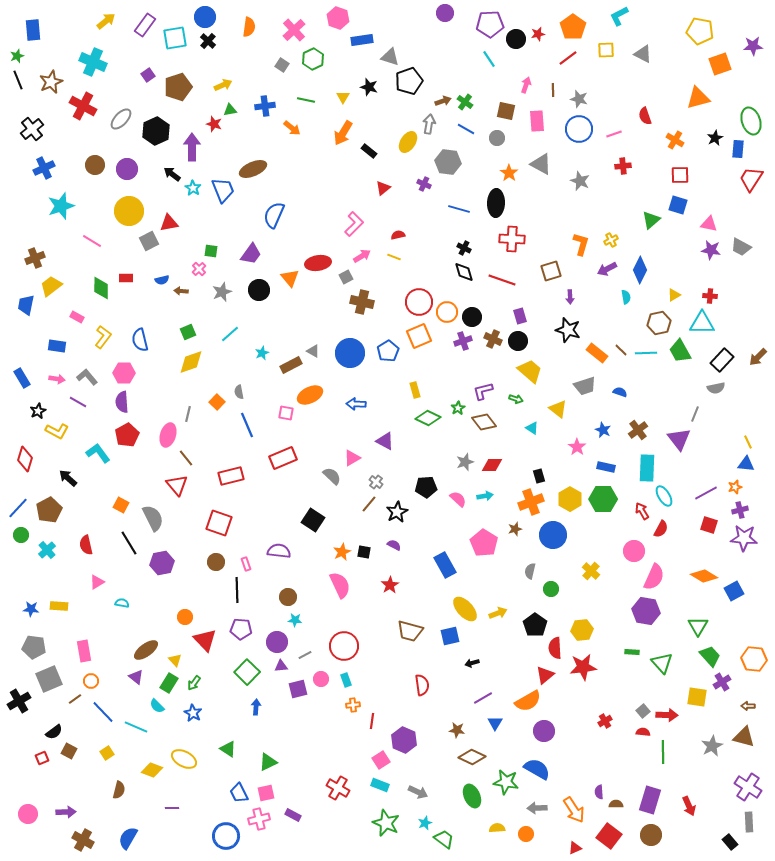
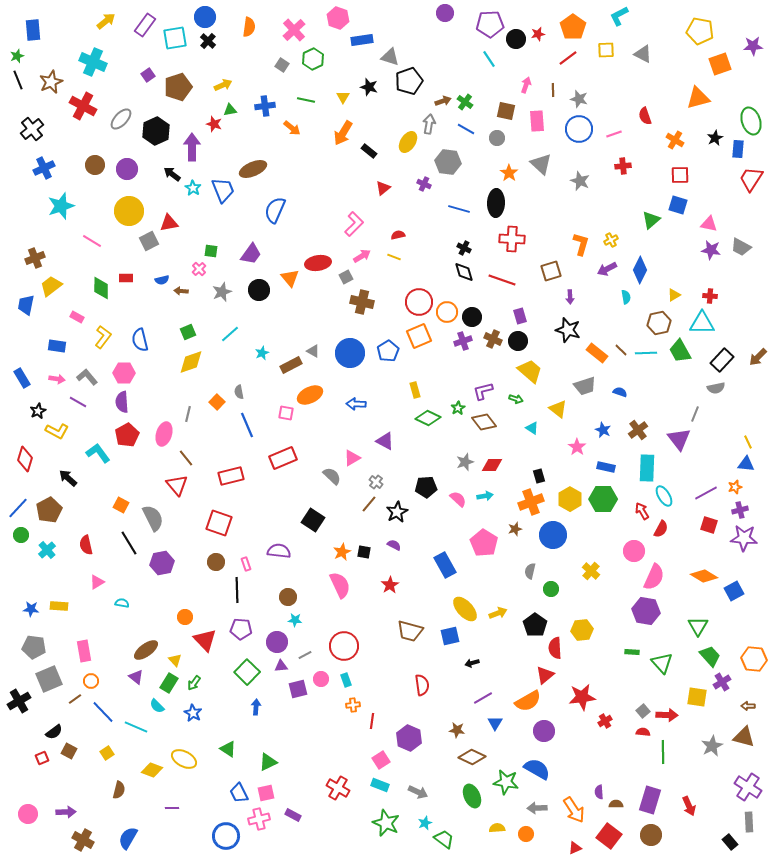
gray triangle at (541, 164): rotated 15 degrees clockwise
blue semicircle at (274, 215): moved 1 px right, 5 px up
pink ellipse at (168, 435): moved 4 px left, 1 px up
red star at (583, 667): moved 1 px left, 30 px down
purple hexagon at (404, 740): moved 5 px right, 2 px up
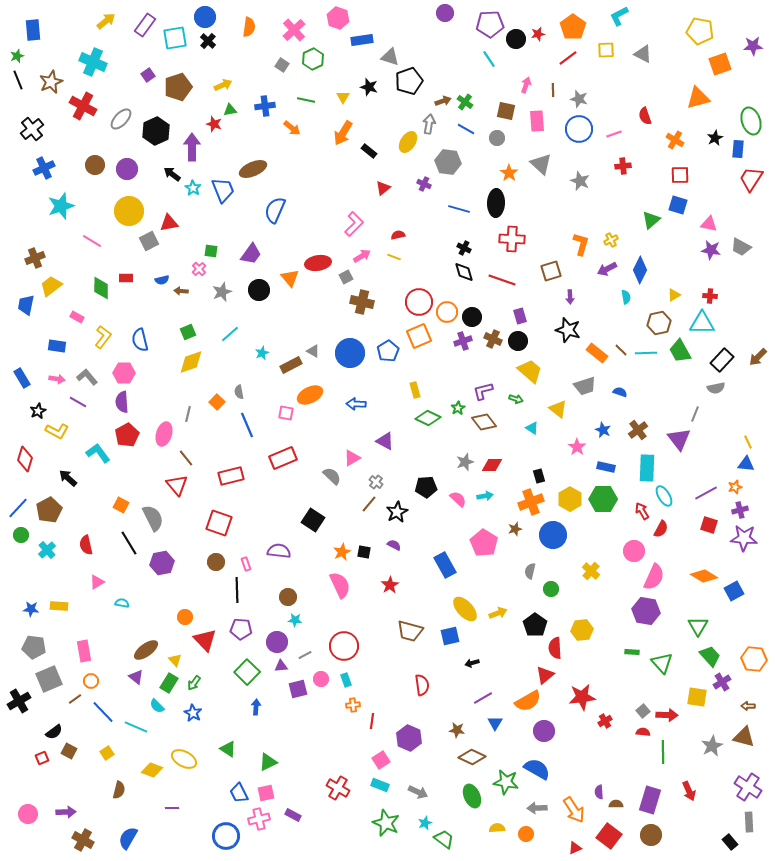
red arrow at (689, 806): moved 15 px up
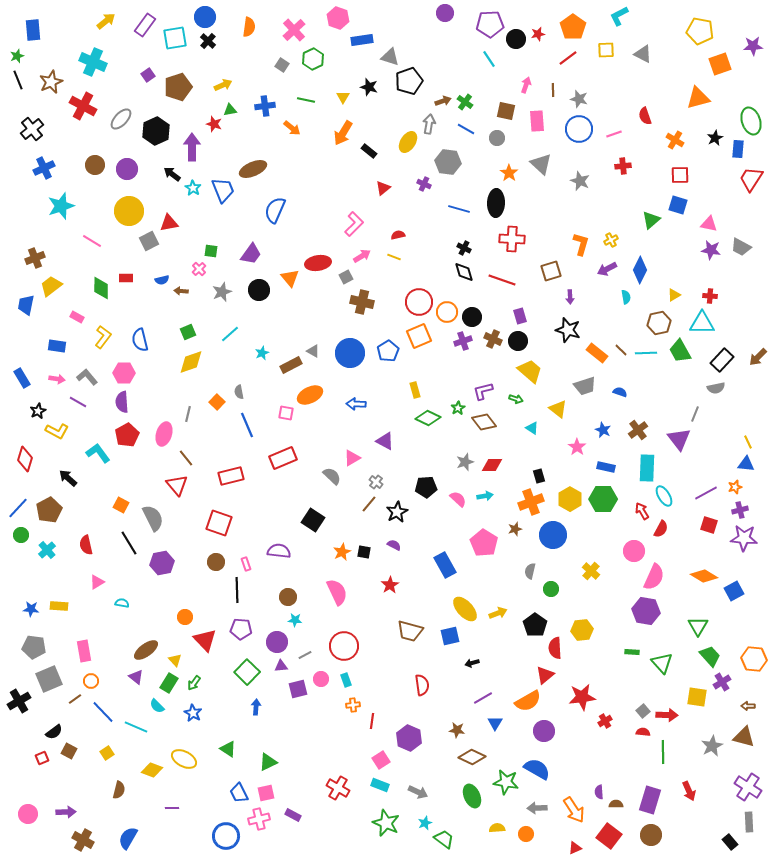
pink semicircle at (340, 585): moved 3 px left, 7 px down
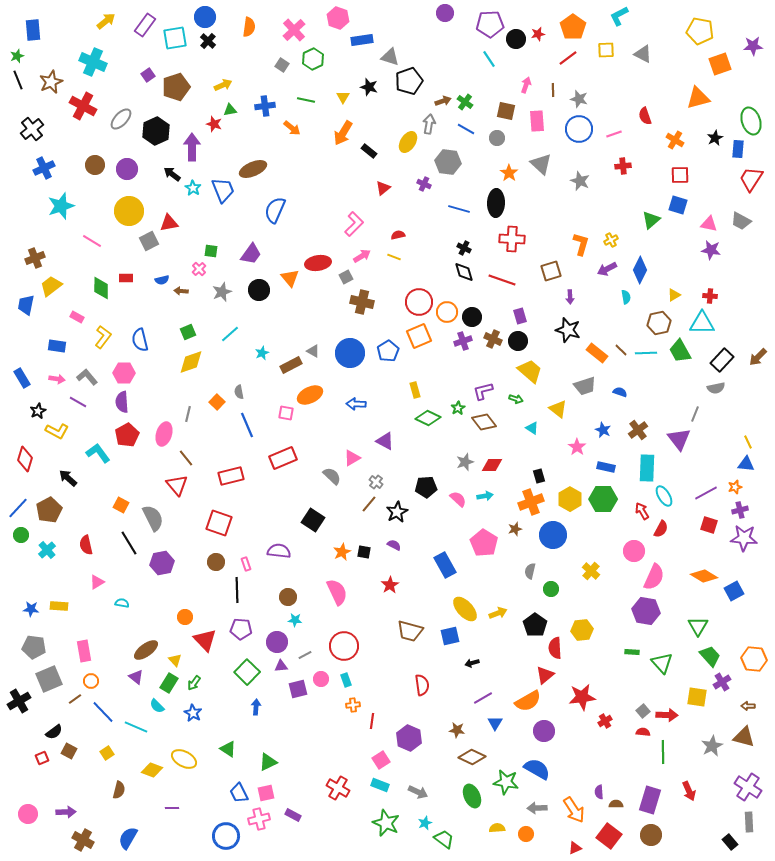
brown pentagon at (178, 87): moved 2 px left
gray trapezoid at (741, 247): moved 26 px up
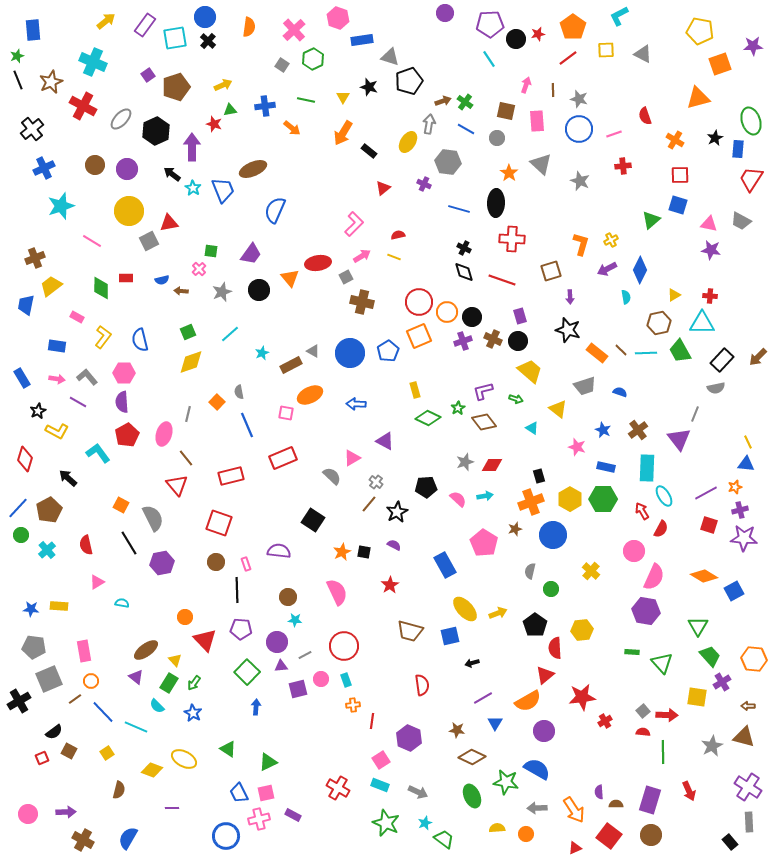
pink star at (577, 447): rotated 18 degrees counterclockwise
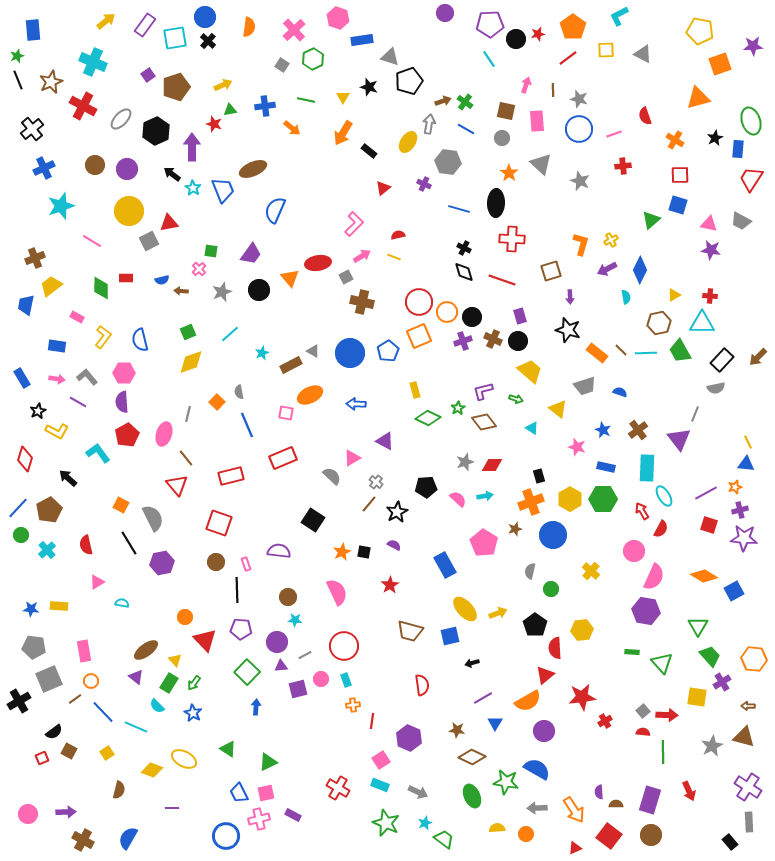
gray circle at (497, 138): moved 5 px right
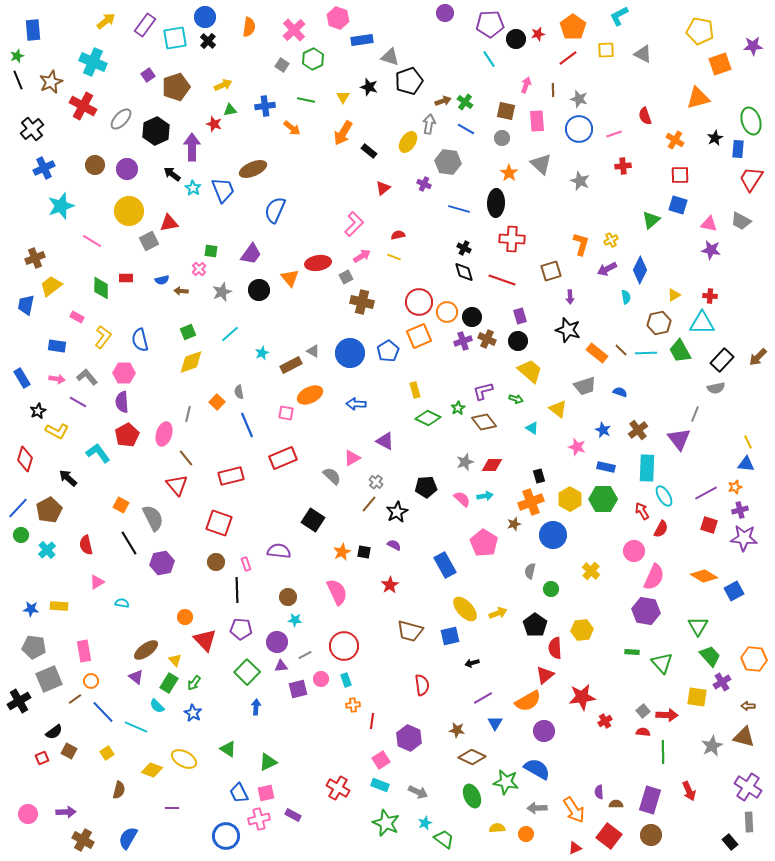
brown cross at (493, 339): moved 6 px left
pink semicircle at (458, 499): moved 4 px right
brown star at (515, 529): moved 1 px left, 5 px up
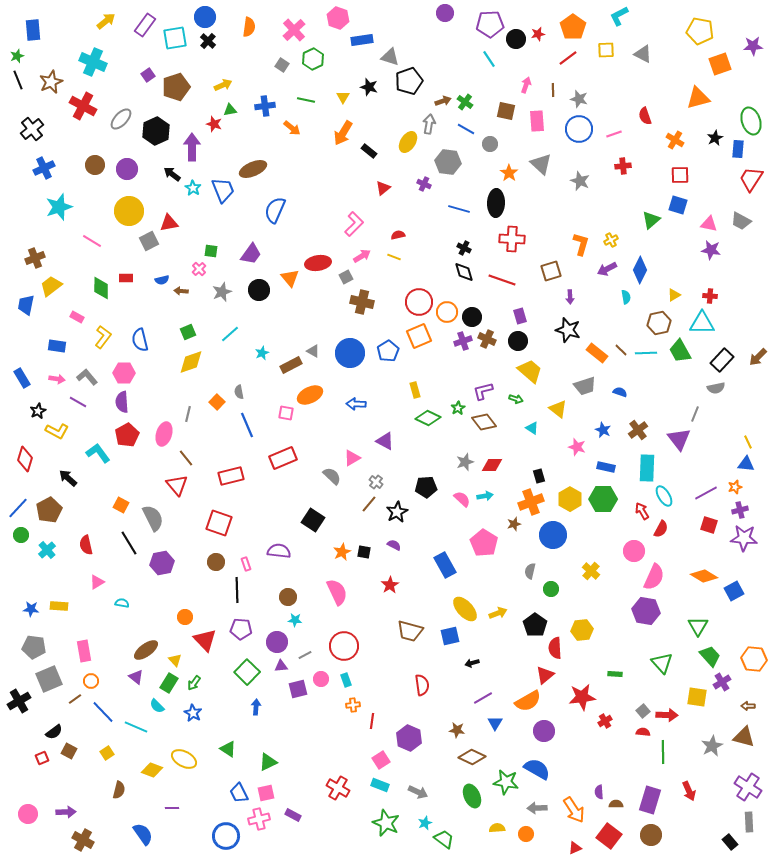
gray circle at (502, 138): moved 12 px left, 6 px down
cyan star at (61, 206): moved 2 px left, 1 px down
green rectangle at (632, 652): moved 17 px left, 22 px down
blue semicircle at (128, 838): moved 15 px right, 4 px up; rotated 115 degrees clockwise
